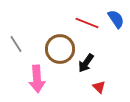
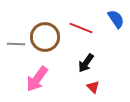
red line: moved 6 px left, 5 px down
gray line: rotated 54 degrees counterclockwise
brown circle: moved 15 px left, 12 px up
pink arrow: rotated 40 degrees clockwise
red triangle: moved 6 px left
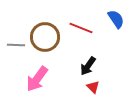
gray line: moved 1 px down
black arrow: moved 2 px right, 3 px down
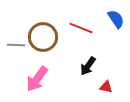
brown circle: moved 2 px left
red triangle: moved 13 px right; rotated 32 degrees counterclockwise
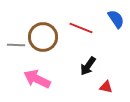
pink arrow: rotated 80 degrees clockwise
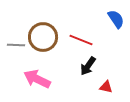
red line: moved 12 px down
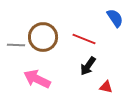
blue semicircle: moved 1 px left, 1 px up
red line: moved 3 px right, 1 px up
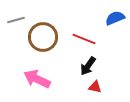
blue semicircle: rotated 78 degrees counterclockwise
gray line: moved 25 px up; rotated 18 degrees counterclockwise
red triangle: moved 11 px left
